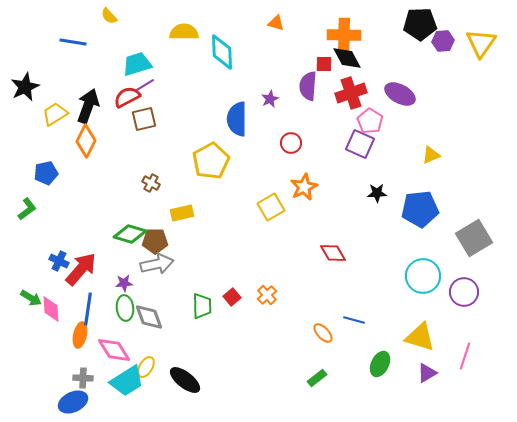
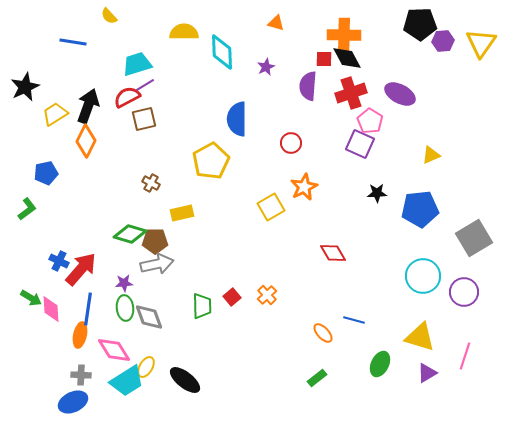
red square at (324, 64): moved 5 px up
purple star at (270, 99): moved 4 px left, 32 px up
gray cross at (83, 378): moved 2 px left, 3 px up
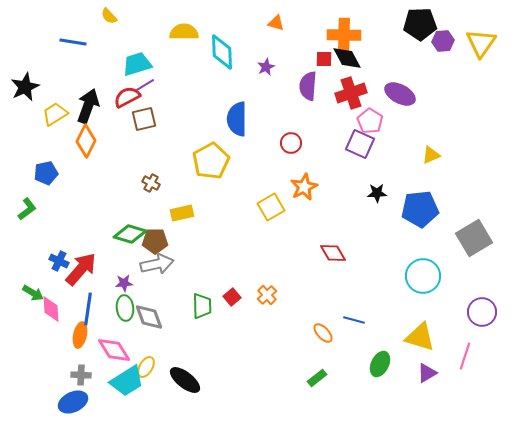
purple circle at (464, 292): moved 18 px right, 20 px down
green arrow at (31, 298): moved 2 px right, 5 px up
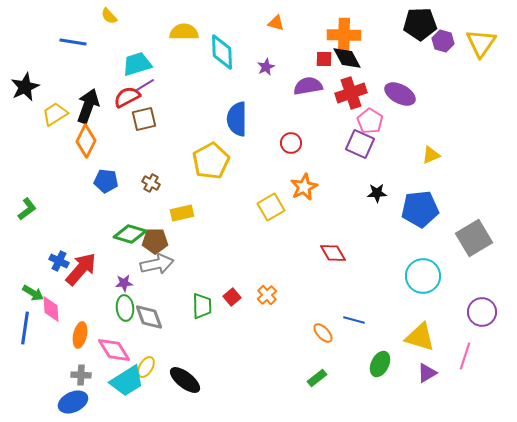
purple hexagon at (443, 41): rotated 20 degrees clockwise
purple semicircle at (308, 86): rotated 76 degrees clockwise
blue pentagon at (46, 173): moved 60 px right, 8 px down; rotated 20 degrees clockwise
blue line at (88, 309): moved 63 px left, 19 px down
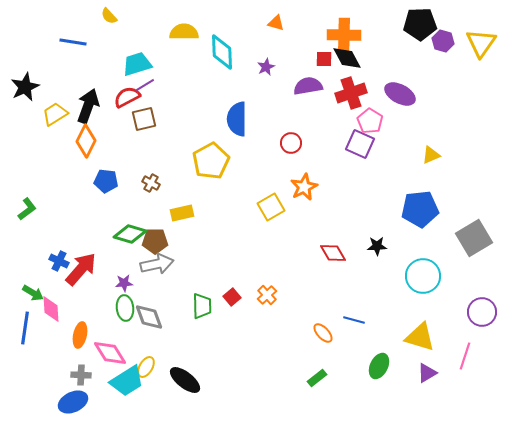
black star at (377, 193): moved 53 px down
pink diamond at (114, 350): moved 4 px left, 3 px down
green ellipse at (380, 364): moved 1 px left, 2 px down
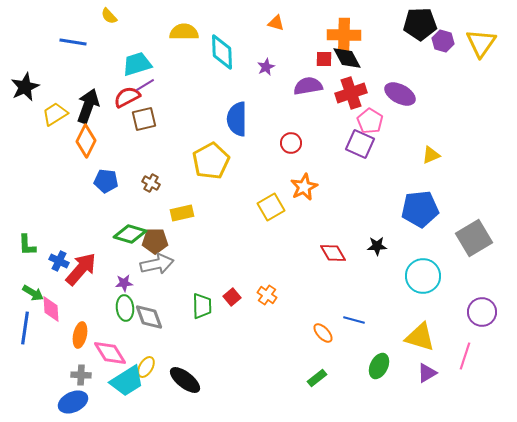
green L-shape at (27, 209): moved 36 px down; rotated 125 degrees clockwise
orange cross at (267, 295): rotated 12 degrees counterclockwise
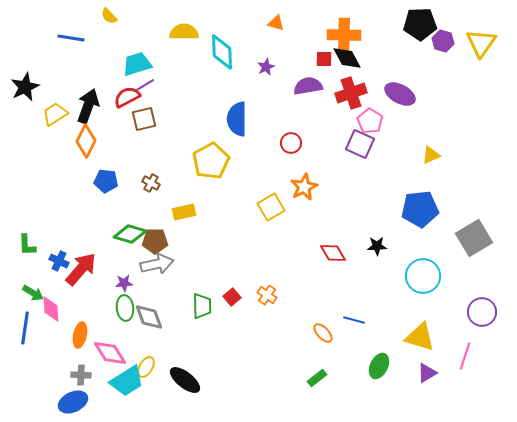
blue line at (73, 42): moved 2 px left, 4 px up
yellow rectangle at (182, 213): moved 2 px right, 1 px up
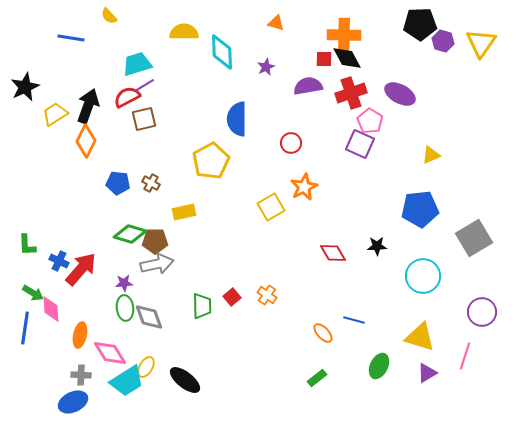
blue pentagon at (106, 181): moved 12 px right, 2 px down
